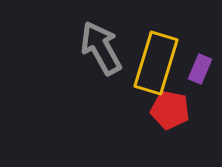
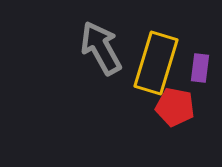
purple rectangle: moved 1 px up; rotated 16 degrees counterclockwise
red pentagon: moved 5 px right, 3 px up
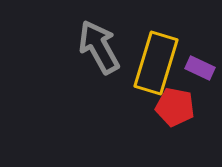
gray arrow: moved 2 px left, 1 px up
purple rectangle: rotated 72 degrees counterclockwise
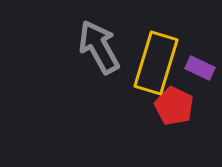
red pentagon: moved 1 px left, 1 px up; rotated 15 degrees clockwise
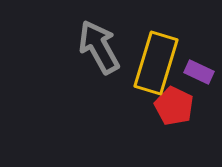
purple rectangle: moved 1 px left, 4 px down
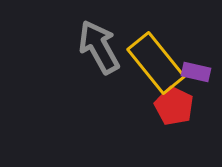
yellow rectangle: rotated 56 degrees counterclockwise
purple rectangle: moved 3 px left; rotated 12 degrees counterclockwise
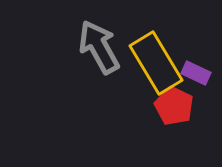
yellow rectangle: rotated 8 degrees clockwise
purple rectangle: moved 1 px down; rotated 12 degrees clockwise
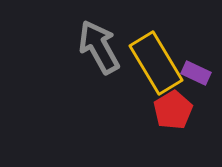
red pentagon: moved 1 px left, 4 px down; rotated 15 degrees clockwise
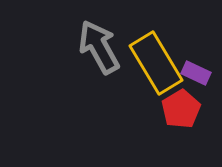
red pentagon: moved 8 px right, 1 px up
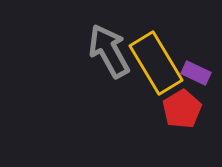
gray arrow: moved 10 px right, 4 px down
red pentagon: moved 1 px right
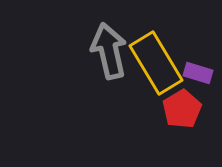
gray arrow: rotated 16 degrees clockwise
purple rectangle: moved 2 px right; rotated 8 degrees counterclockwise
